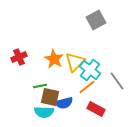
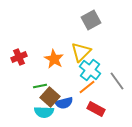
gray square: moved 5 px left
yellow triangle: moved 6 px right, 10 px up
brown square: rotated 30 degrees clockwise
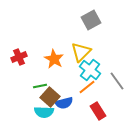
red rectangle: moved 2 px right, 2 px down; rotated 30 degrees clockwise
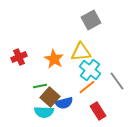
yellow triangle: rotated 40 degrees clockwise
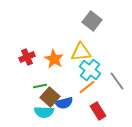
gray square: moved 1 px right, 1 px down; rotated 24 degrees counterclockwise
red cross: moved 8 px right
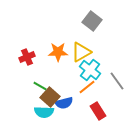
yellow triangle: rotated 25 degrees counterclockwise
orange star: moved 4 px right, 7 px up; rotated 30 degrees counterclockwise
green line: rotated 40 degrees clockwise
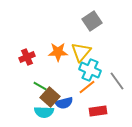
gray square: rotated 18 degrees clockwise
yellow triangle: rotated 20 degrees counterclockwise
cyan cross: rotated 15 degrees counterclockwise
red rectangle: rotated 66 degrees counterclockwise
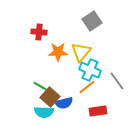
red cross: moved 12 px right, 25 px up; rotated 28 degrees clockwise
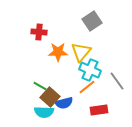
red rectangle: moved 1 px right, 1 px up
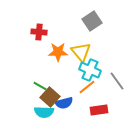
yellow triangle: rotated 20 degrees counterclockwise
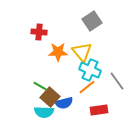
yellow triangle: moved 1 px right
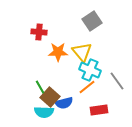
green line: moved 1 px down; rotated 32 degrees clockwise
